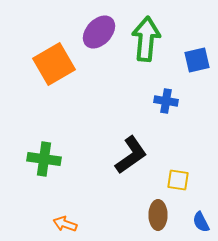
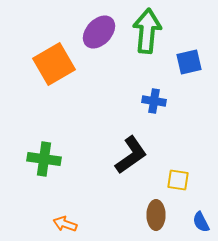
green arrow: moved 1 px right, 8 px up
blue square: moved 8 px left, 2 px down
blue cross: moved 12 px left
brown ellipse: moved 2 px left
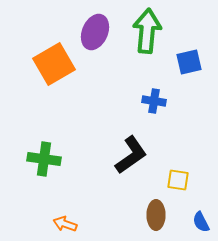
purple ellipse: moved 4 px left; rotated 20 degrees counterclockwise
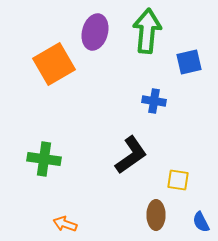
purple ellipse: rotated 8 degrees counterclockwise
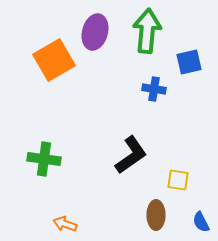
orange square: moved 4 px up
blue cross: moved 12 px up
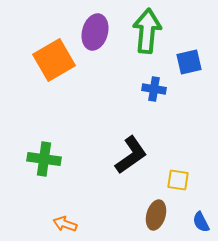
brown ellipse: rotated 16 degrees clockwise
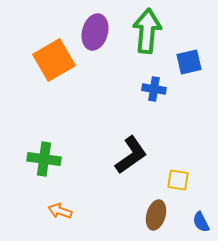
orange arrow: moved 5 px left, 13 px up
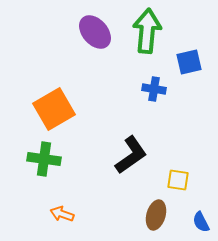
purple ellipse: rotated 56 degrees counterclockwise
orange square: moved 49 px down
orange arrow: moved 2 px right, 3 px down
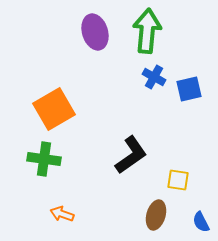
purple ellipse: rotated 24 degrees clockwise
blue square: moved 27 px down
blue cross: moved 12 px up; rotated 20 degrees clockwise
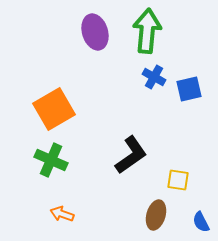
green cross: moved 7 px right, 1 px down; rotated 16 degrees clockwise
